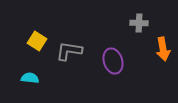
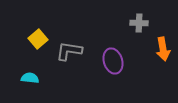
yellow square: moved 1 px right, 2 px up; rotated 18 degrees clockwise
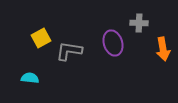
yellow square: moved 3 px right, 1 px up; rotated 12 degrees clockwise
purple ellipse: moved 18 px up
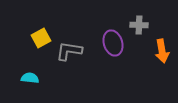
gray cross: moved 2 px down
orange arrow: moved 1 px left, 2 px down
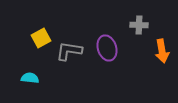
purple ellipse: moved 6 px left, 5 px down
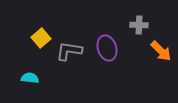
yellow square: rotated 12 degrees counterclockwise
orange arrow: moved 1 px left; rotated 35 degrees counterclockwise
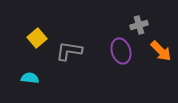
gray cross: rotated 18 degrees counterclockwise
yellow square: moved 4 px left
purple ellipse: moved 14 px right, 3 px down
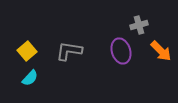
yellow square: moved 10 px left, 13 px down
cyan semicircle: rotated 126 degrees clockwise
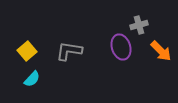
purple ellipse: moved 4 px up
cyan semicircle: moved 2 px right, 1 px down
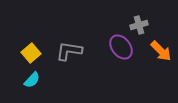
purple ellipse: rotated 20 degrees counterclockwise
yellow square: moved 4 px right, 2 px down
cyan semicircle: moved 1 px down
